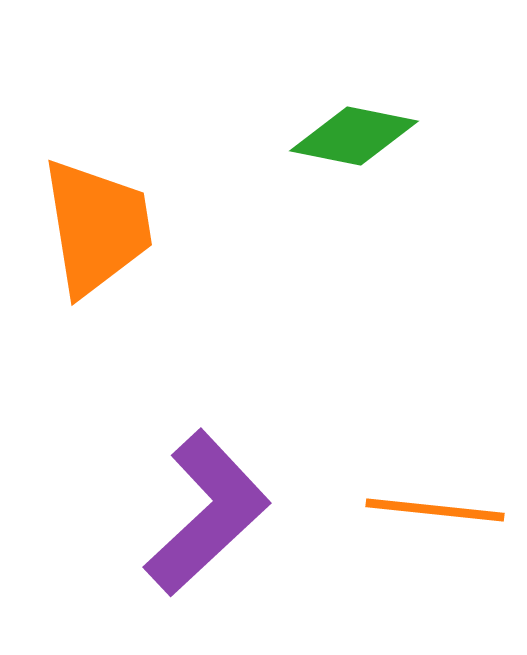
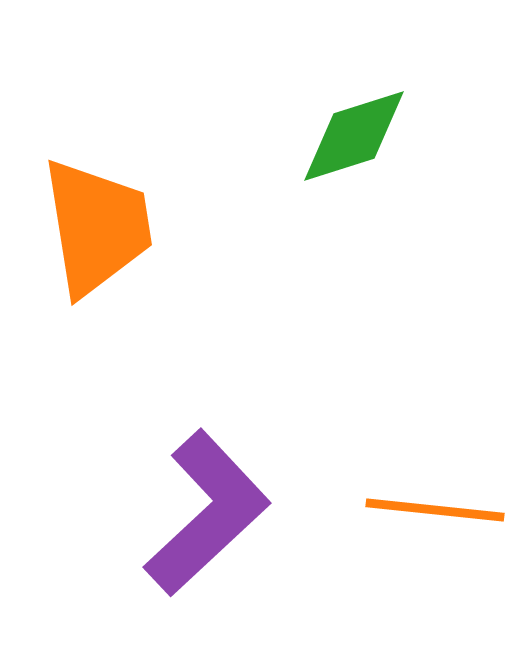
green diamond: rotated 29 degrees counterclockwise
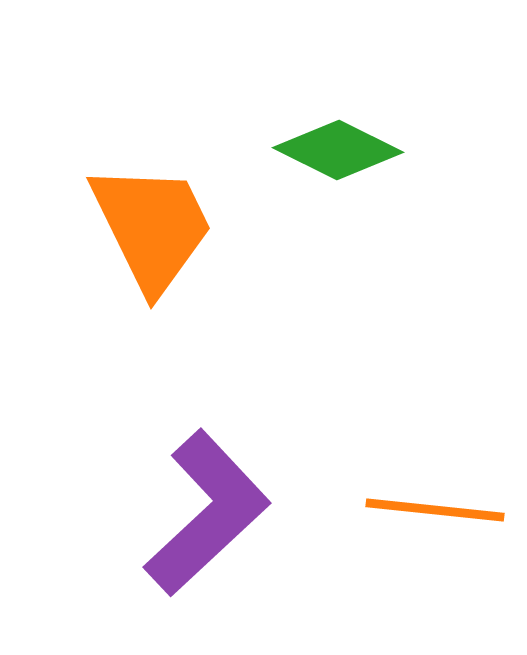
green diamond: moved 16 px left, 14 px down; rotated 44 degrees clockwise
orange trapezoid: moved 55 px right; rotated 17 degrees counterclockwise
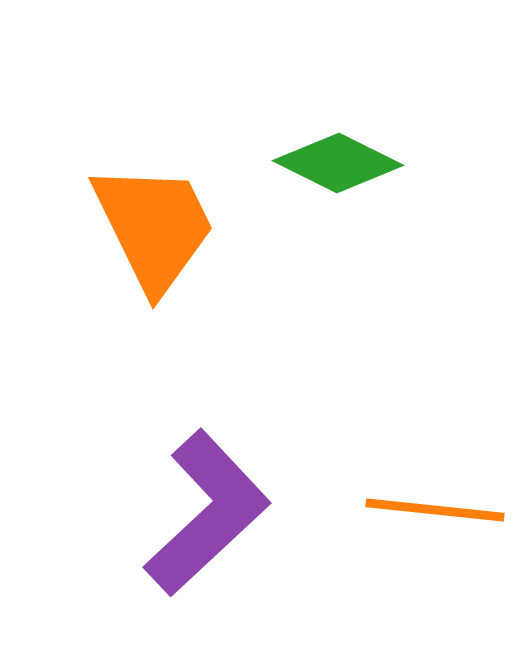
green diamond: moved 13 px down
orange trapezoid: moved 2 px right
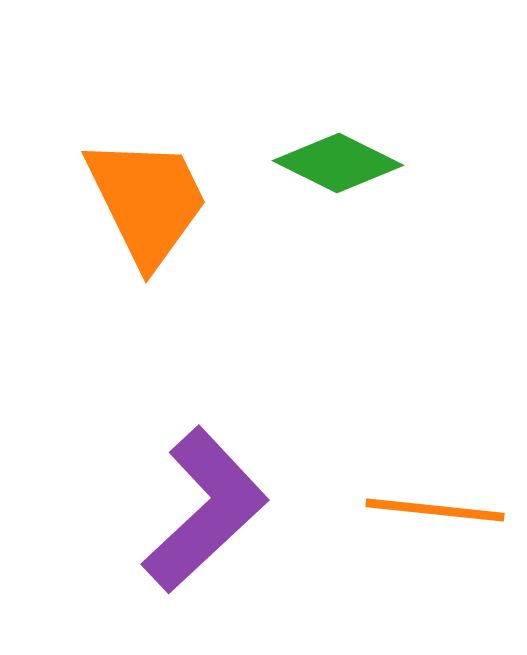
orange trapezoid: moved 7 px left, 26 px up
purple L-shape: moved 2 px left, 3 px up
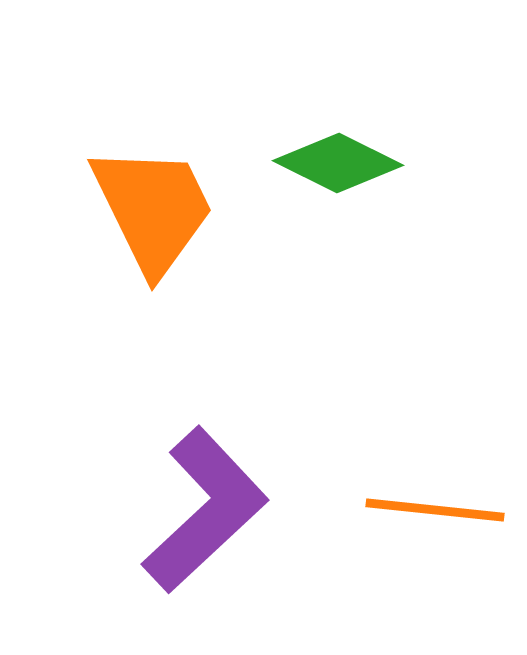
orange trapezoid: moved 6 px right, 8 px down
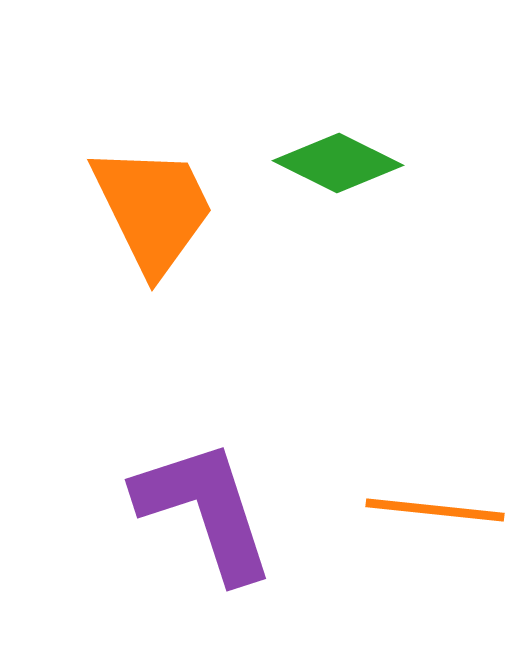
purple L-shape: rotated 65 degrees counterclockwise
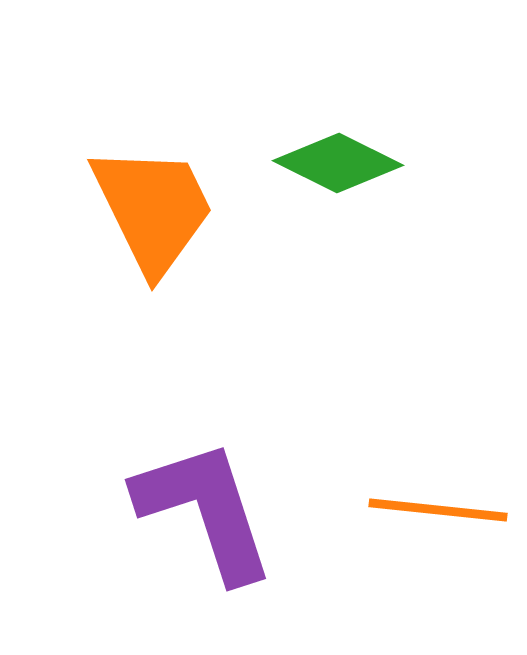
orange line: moved 3 px right
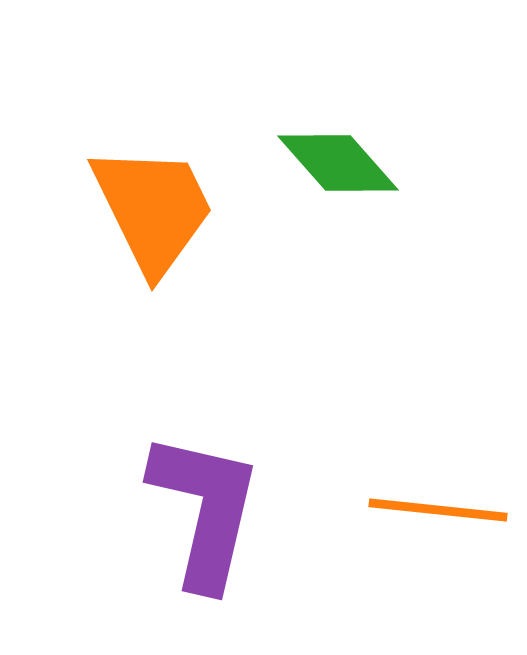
green diamond: rotated 22 degrees clockwise
purple L-shape: rotated 31 degrees clockwise
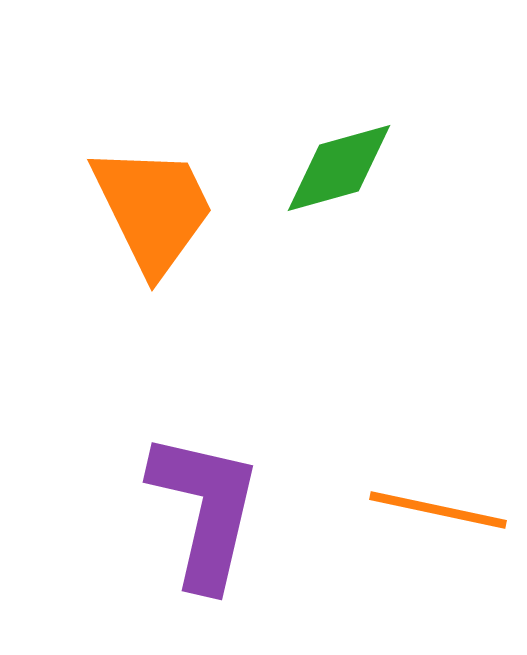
green diamond: moved 1 px right, 5 px down; rotated 64 degrees counterclockwise
orange line: rotated 6 degrees clockwise
